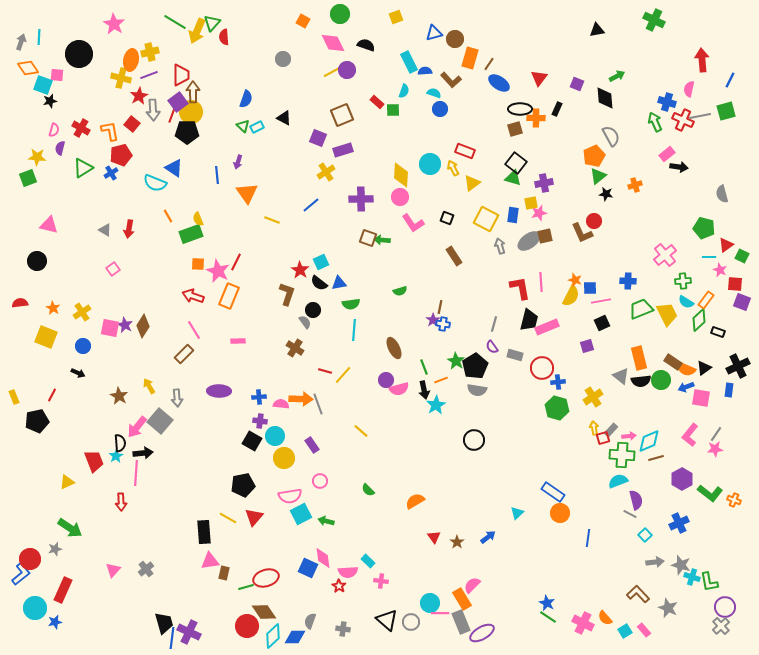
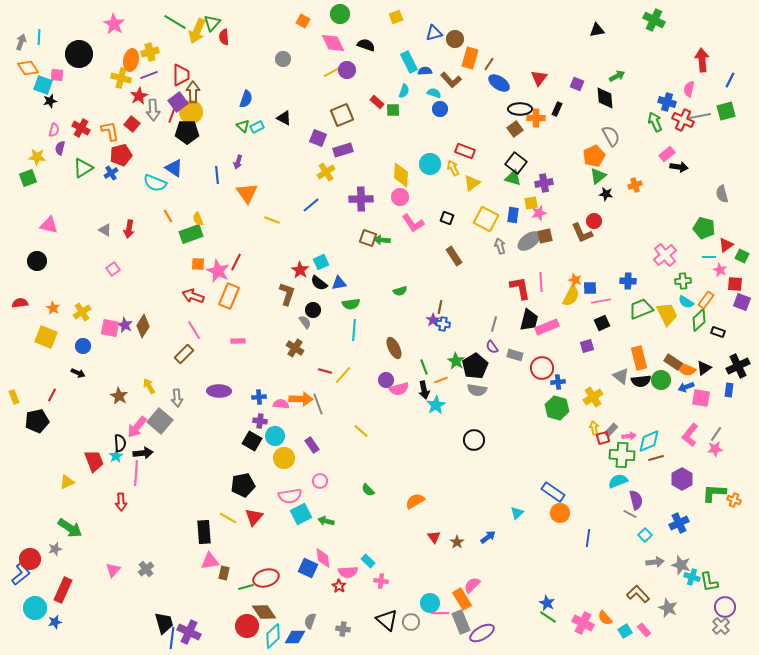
brown square at (515, 129): rotated 21 degrees counterclockwise
green L-shape at (710, 493): moved 4 px right; rotated 145 degrees clockwise
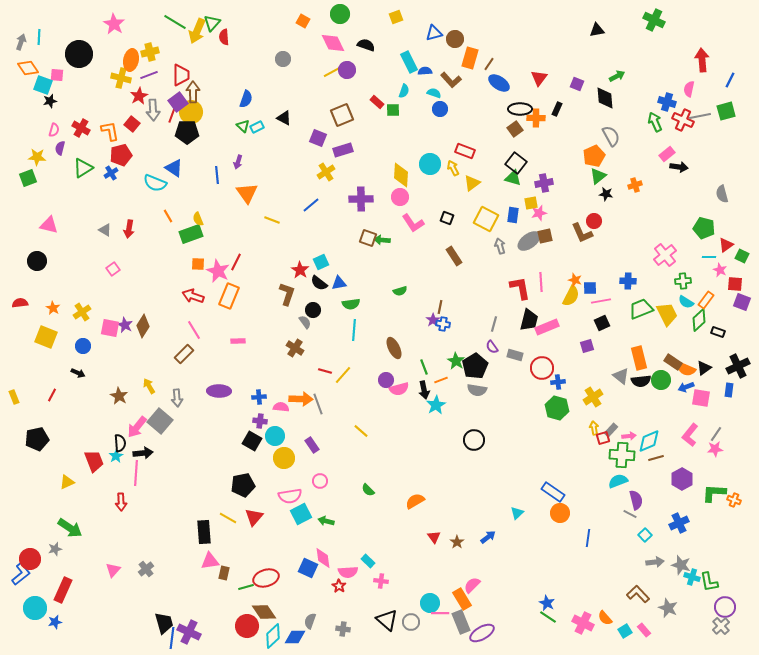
pink semicircle at (281, 404): moved 3 px down
black pentagon at (37, 421): moved 18 px down
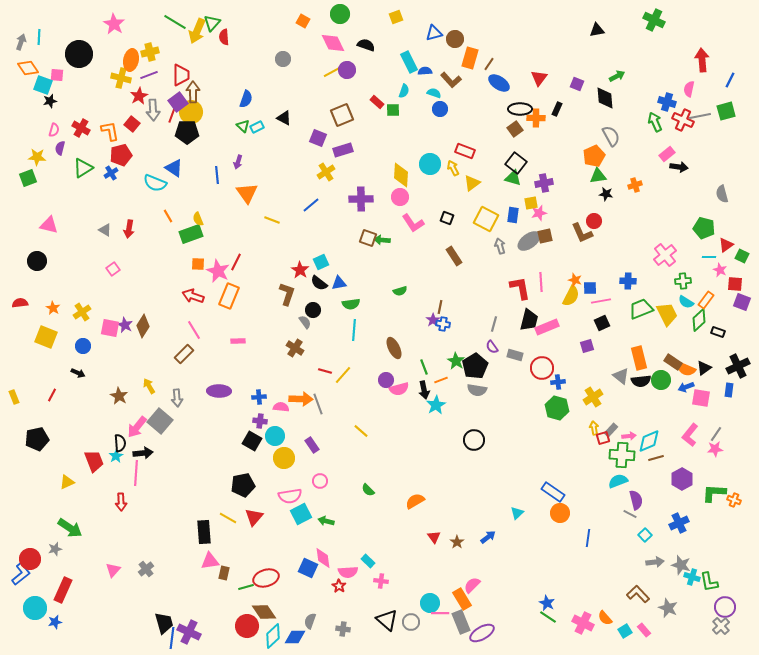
green triangle at (598, 176): rotated 30 degrees clockwise
